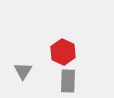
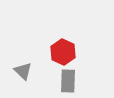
gray triangle: rotated 18 degrees counterclockwise
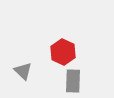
gray rectangle: moved 5 px right
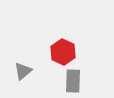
gray triangle: rotated 36 degrees clockwise
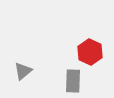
red hexagon: moved 27 px right
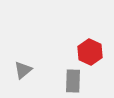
gray triangle: moved 1 px up
